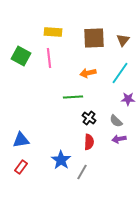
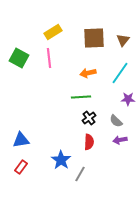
yellow rectangle: rotated 36 degrees counterclockwise
green square: moved 2 px left, 2 px down
green line: moved 8 px right
black cross: rotated 16 degrees clockwise
purple arrow: moved 1 px right, 1 px down
gray line: moved 2 px left, 2 px down
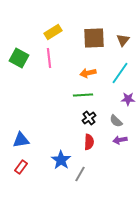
green line: moved 2 px right, 2 px up
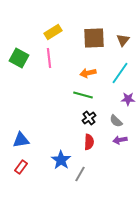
green line: rotated 18 degrees clockwise
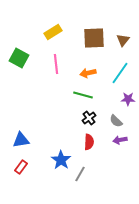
pink line: moved 7 px right, 6 px down
